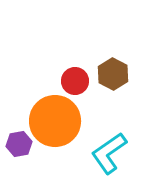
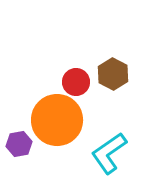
red circle: moved 1 px right, 1 px down
orange circle: moved 2 px right, 1 px up
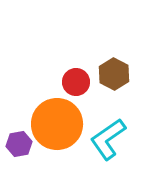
brown hexagon: moved 1 px right
orange circle: moved 4 px down
cyan L-shape: moved 1 px left, 14 px up
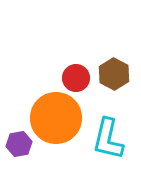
red circle: moved 4 px up
orange circle: moved 1 px left, 6 px up
cyan L-shape: rotated 42 degrees counterclockwise
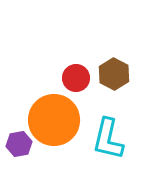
orange circle: moved 2 px left, 2 px down
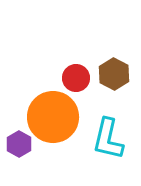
orange circle: moved 1 px left, 3 px up
purple hexagon: rotated 20 degrees counterclockwise
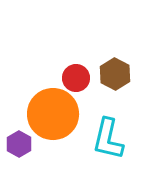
brown hexagon: moved 1 px right
orange circle: moved 3 px up
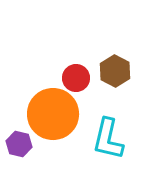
brown hexagon: moved 3 px up
purple hexagon: rotated 15 degrees counterclockwise
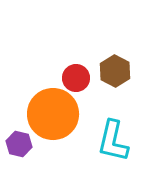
cyan L-shape: moved 5 px right, 2 px down
